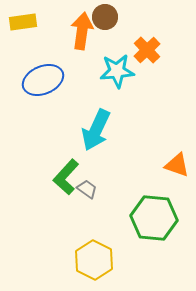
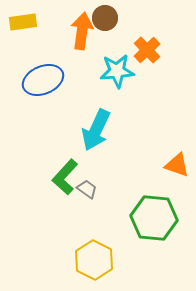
brown circle: moved 1 px down
green L-shape: moved 1 px left
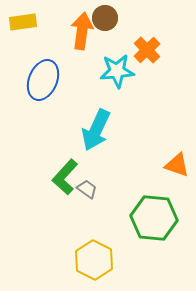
blue ellipse: rotated 45 degrees counterclockwise
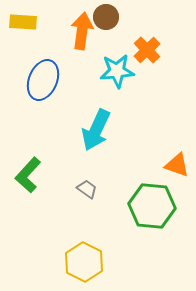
brown circle: moved 1 px right, 1 px up
yellow rectangle: rotated 12 degrees clockwise
green L-shape: moved 37 px left, 2 px up
green hexagon: moved 2 px left, 12 px up
yellow hexagon: moved 10 px left, 2 px down
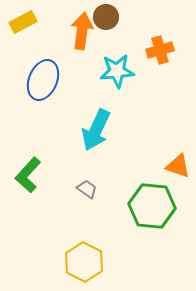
yellow rectangle: rotated 32 degrees counterclockwise
orange cross: moved 13 px right; rotated 28 degrees clockwise
orange triangle: moved 1 px right, 1 px down
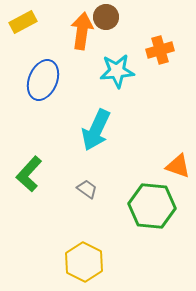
green L-shape: moved 1 px right, 1 px up
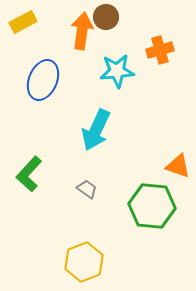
yellow hexagon: rotated 12 degrees clockwise
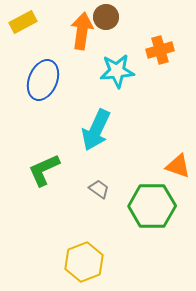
green L-shape: moved 15 px right, 4 px up; rotated 24 degrees clockwise
gray trapezoid: moved 12 px right
green hexagon: rotated 6 degrees counterclockwise
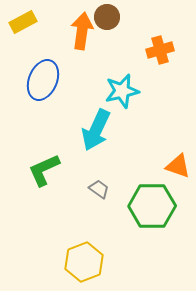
brown circle: moved 1 px right
cyan star: moved 5 px right, 20 px down; rotated 8 degrees counterclockwise
